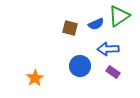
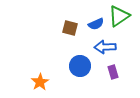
blue arrow: moved 3 px left, 2 px up
purple rectangle: rotated 40 degrees clockwise
orange star: moved 5 px right, 4 px down
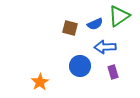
blue semicircle: moved 1 px left
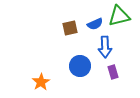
green triangle: rotated 20 degrees clockwise
brown square: rotated 28 degrees counterclockwise
blue arrow: rotated 90 degrees counterclockwise
orange star: moved 1 px right
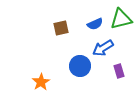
green triangle: moved 2 px right, 3 px down
brown square: moved 9 px left
blue arrow: moved 2 px left, 1 px down; rotated 60 degrees clockwise
purple rectangle: moved 6 px right, 1 px up
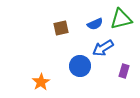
purple rectangle: moved 5 px right; rotated 32 degrees clockwise
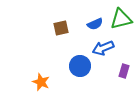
blue arrow: rotated 10 degrees clockwise
orange star: rotated 18 degrees counterclockwise
